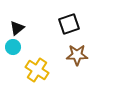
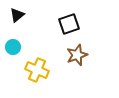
black triangle: moved 13 px up
brown star: rotated 20 degrees counterclockwise
yellow cross: rotated 10 degrees counterclockwise
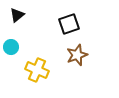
cyan circle: moved 2 px left
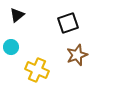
black square: moved 1 px left, 1 px up
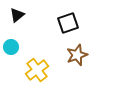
yellow cross: rotated 30 degrees clockwise
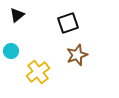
cyan circle: moved 4 px down
yellow cross: moved 1 px right, 2 px down
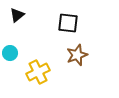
black square: rotated 25 degrees clockwise
cyan circle: moved 1 px left, 2 px down
yellow cross: rotated 10 degrees clockwise
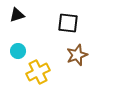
black triangle: rotated 21 degrees clockwise
cyan circle: moved 8 px right, 2 px up
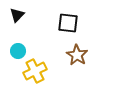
black triangle: rotated 28 degrees counterclockwise
brown star: rotated 20 degrees counterclockwise
yellow cross: moved 3 px left, 1 px up
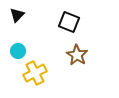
black square: moved 1 px right, 1 px up; rotated 15 degrees clockwise
yellow cross: moved 2 px down
